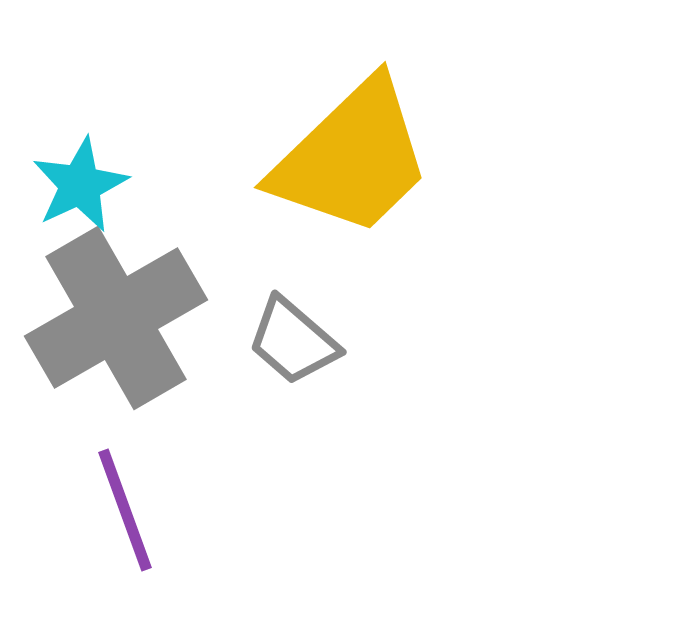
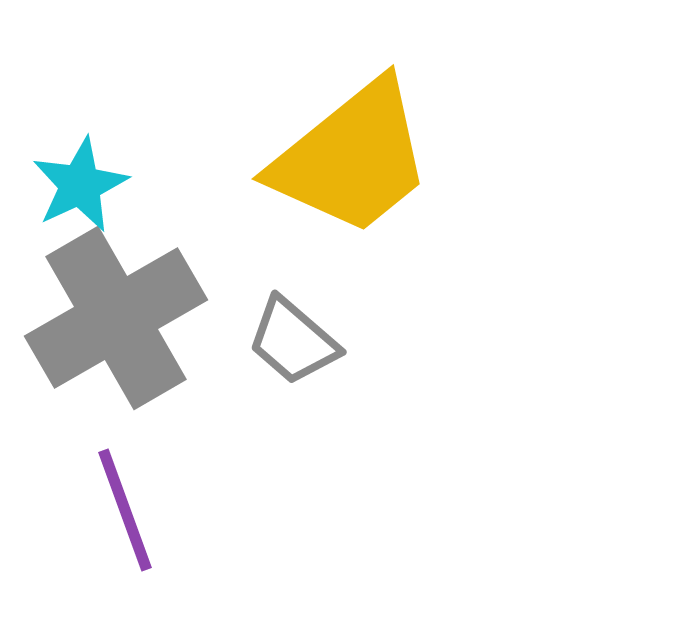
yellow trapezoid: rotated 5 degrees clockwise
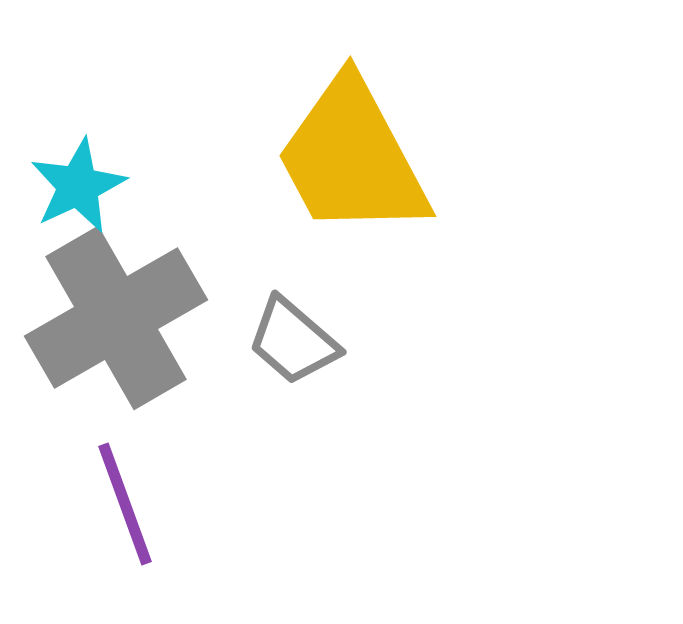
yellow trapezoid: rotated 101 degrees clockwise
cyan star: moved 2 px left, 1 px down
purple line: moved 6 px up
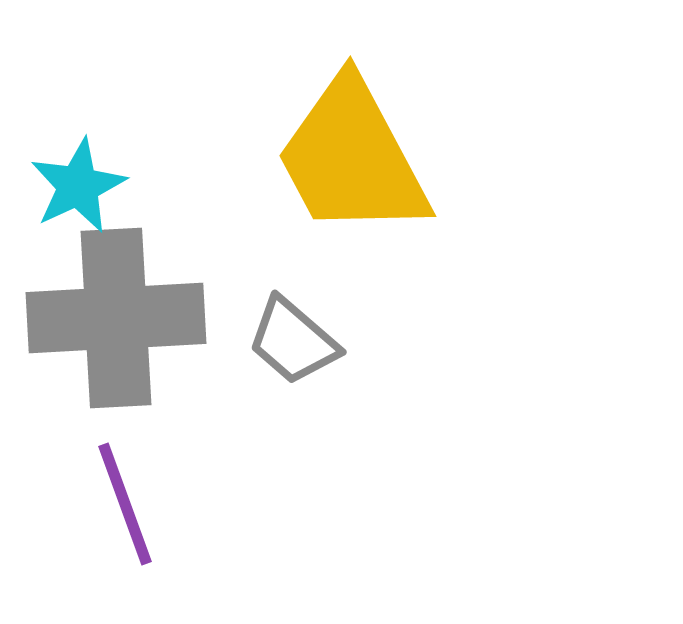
gray cross: rotated 27 degrees clockwise
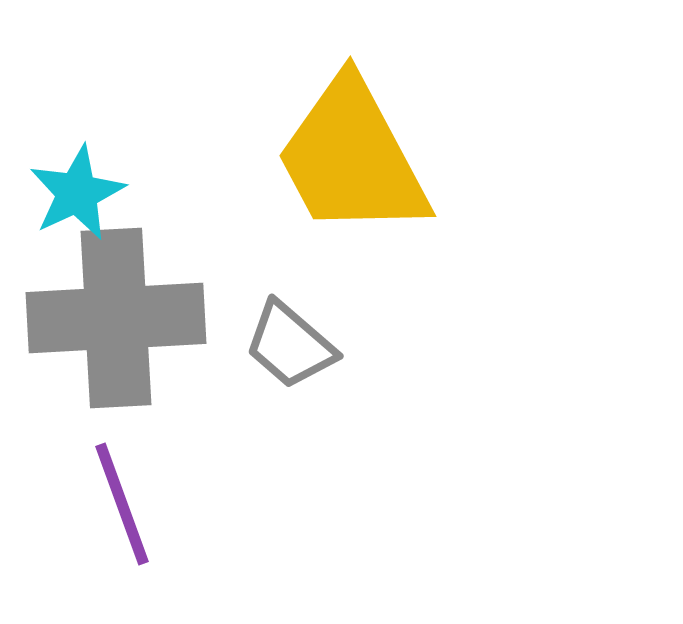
cyan star: moved 1 px left, 7 px down
gray trapezoid: moved 3 px left, 4 px down
purple line: moved 3 px left
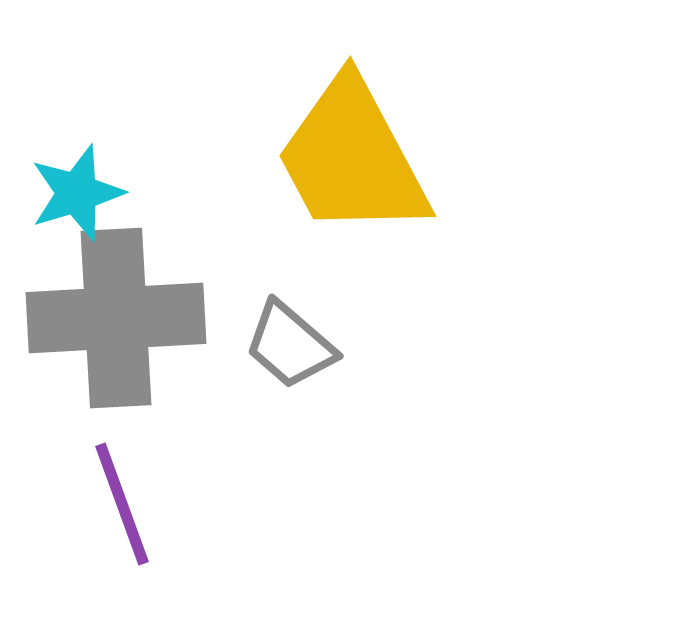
cyan star: rotated 8 degrees clockwise
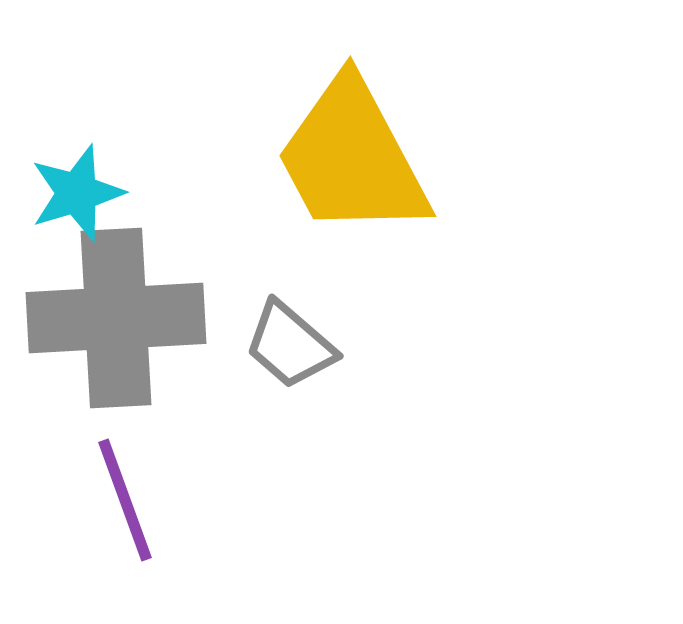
purple line: moved 3 px right, 4 px up
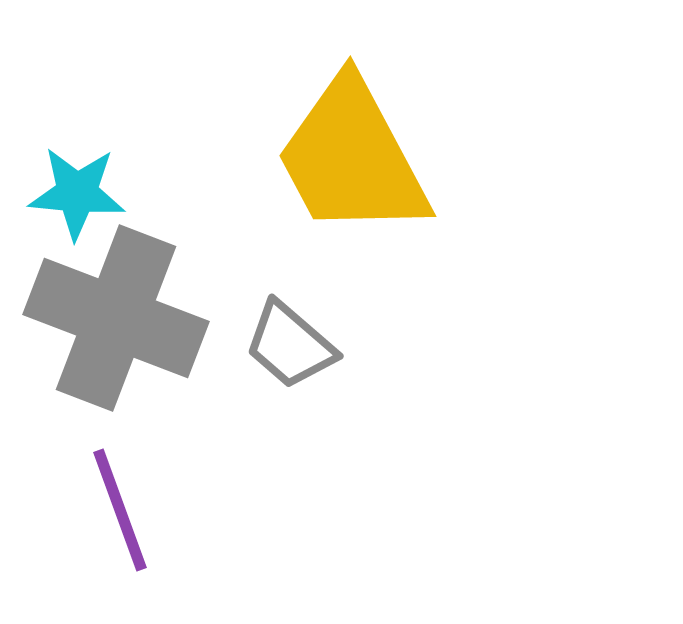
cyan star: rotated 22 degrees clockwise
gray cross: rotated 24 degrees clockwise
purple line: moved 5 px left, 10 px down
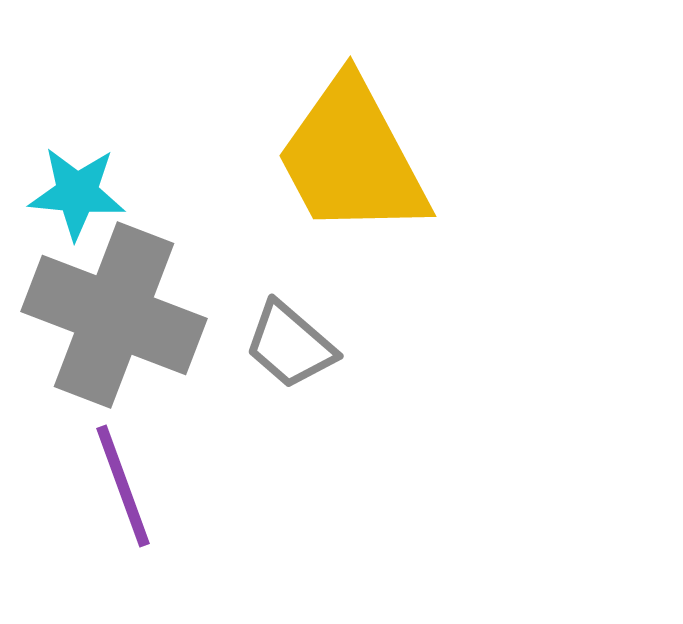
gray cross: moved 2 px left, 3 px up
purple line: moved 3 px right, 24 px up
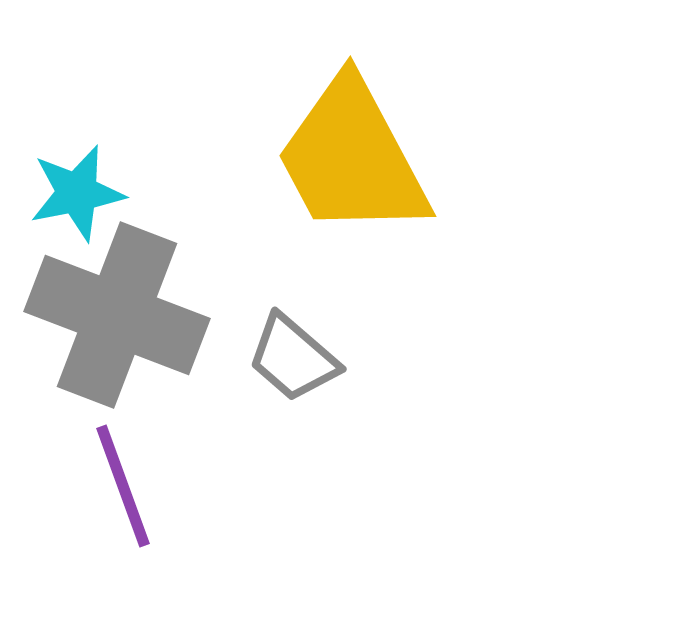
cyan star: rotated 16 degrees counterclockwise
gray cross: moved 3 px right
gray trapezoid: moved 3 px right, 13 px down
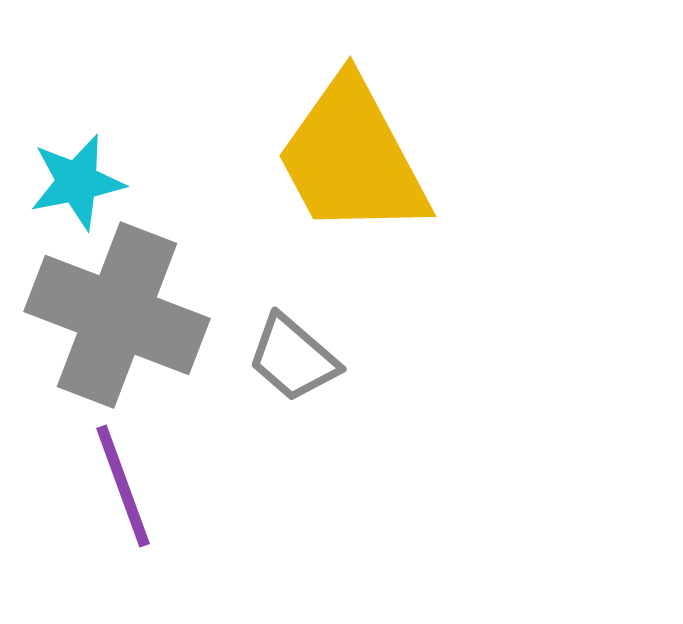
cyan star: moved 11 px up
